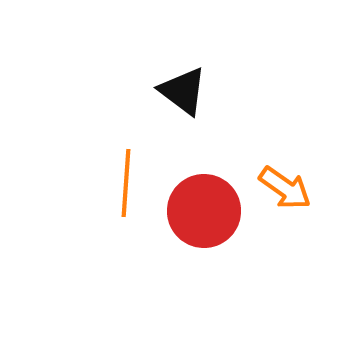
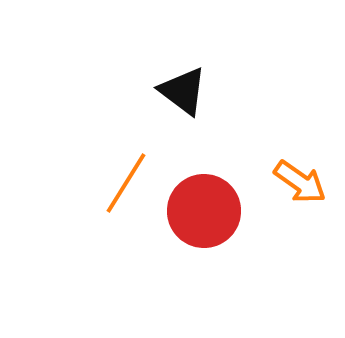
orange line: rotated 28 degrees clockwise
orange arrow: moved 15 px right, 6 px up
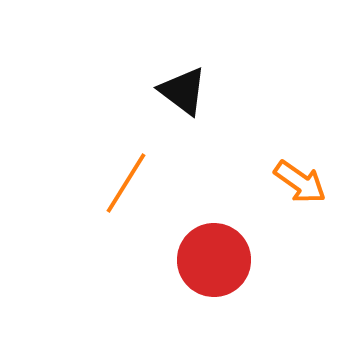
red circle: moved 10 px right, 49 px down
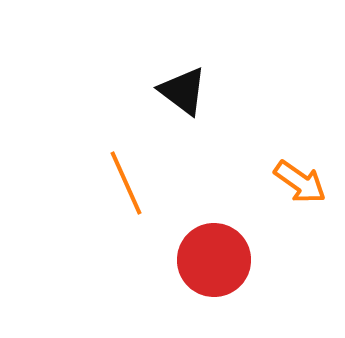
orange line: rotated 56 degrees counterclockwise
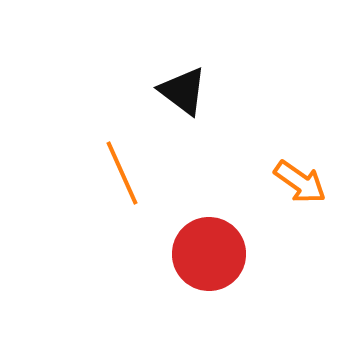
orange line: moved 4 px left, 10 px up
red circle: moved 5 px left, 6 px up
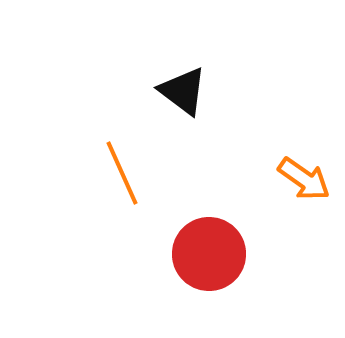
orange arrow: moved 4 px right, 3 px up
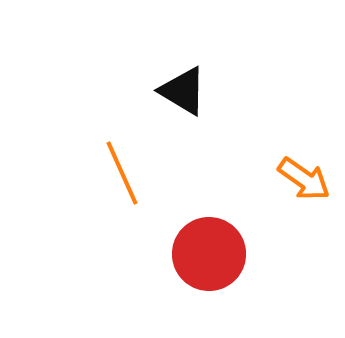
black triangle: rotated 6 degrees counterclockwise
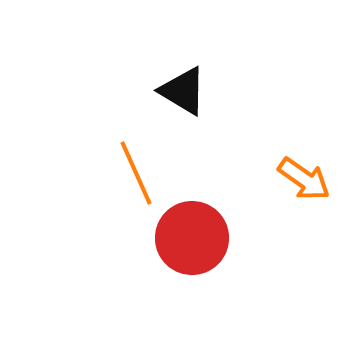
orange line: moved 14 px right
red circle: moved 17 px left, 16 px up
